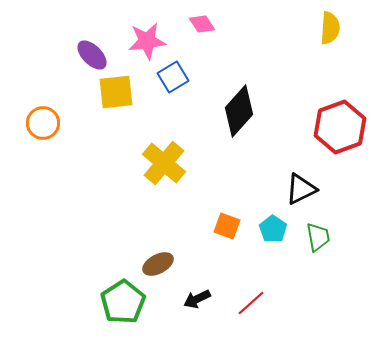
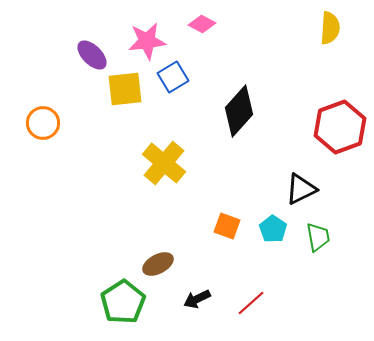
pink diamond: rotated 28 degrees counterclockwise
yellow square: moved 9 px right, 3 px up
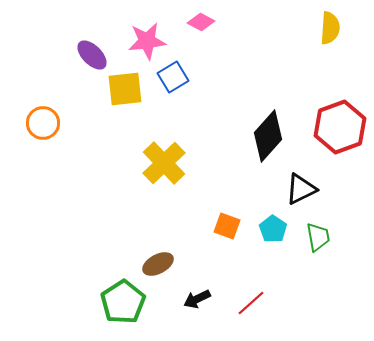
pink diamond: moved 1 px left, 2 px up
black diamond: moved 29 px right, 25 px down
yellow cross: rotated 6 degrees clockwise
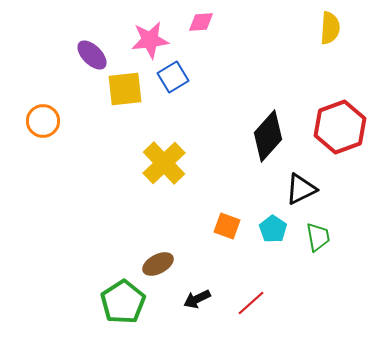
pink diamond: rotated 32 degrees counterclockwise
pink star: moved 3 px right, 1 px up
orange circle: moved 2 px up
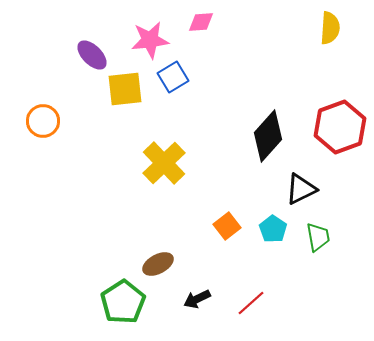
orange square: rotated 32 degrees clockwise
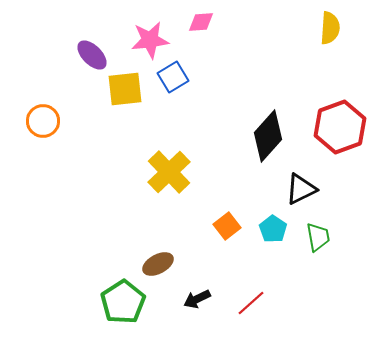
yellow cross: moved 5 px right, 9 px down
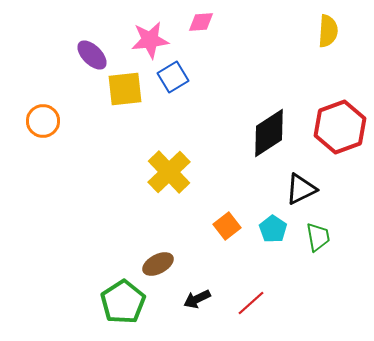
yellow semicircle: moved 2 px left, 3 px down
black diamond: moved 1 px right, 3 px up; rotated 15 degrees clockwise
